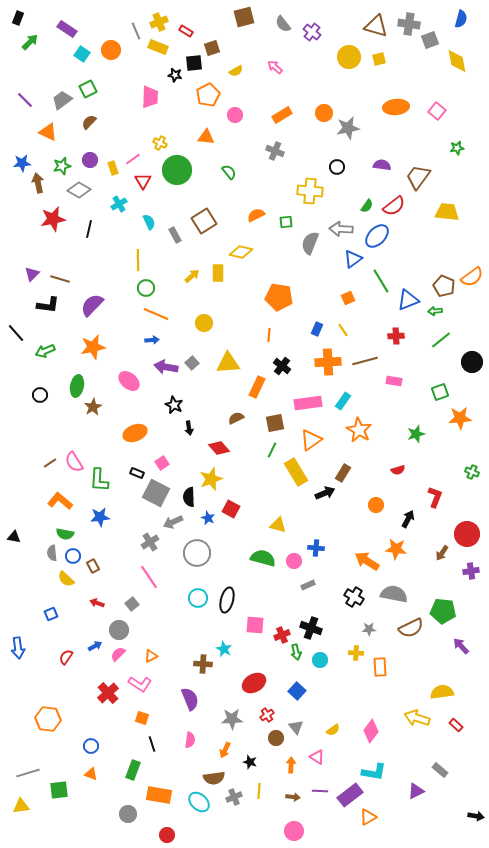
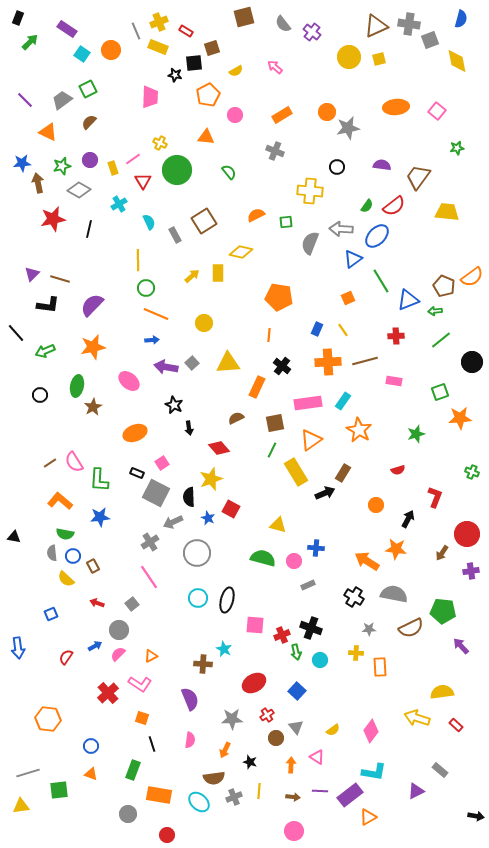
brown triangle at (376, 26): rotated 40 degrees counterclockwise
orange circle at (324, 113): moved 3 px right, 1 px up
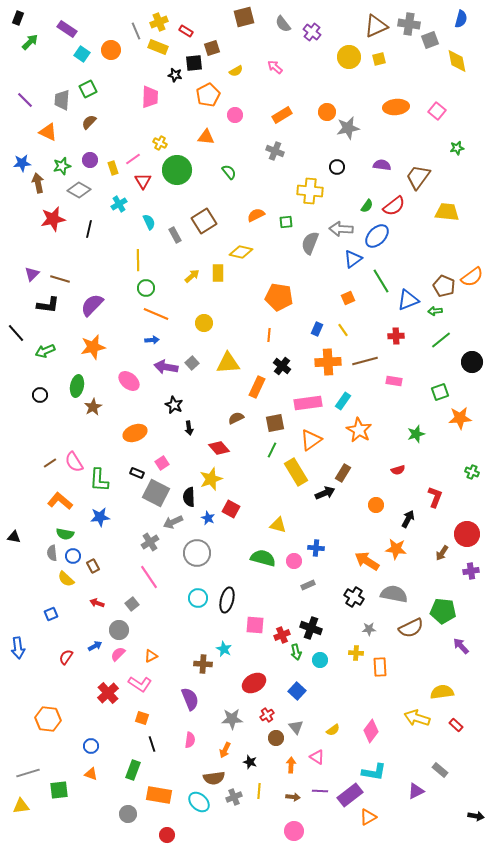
gray trapezoid at (62, 100): rotated 50 degrees counterclockwise
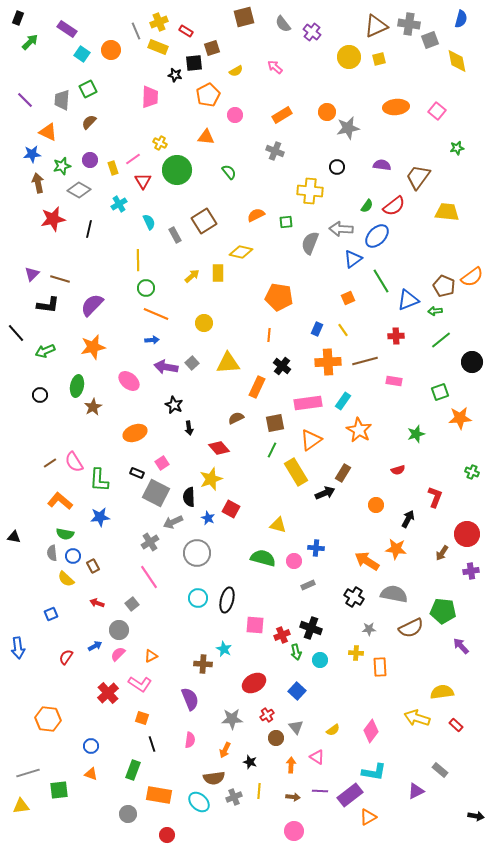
blue star at (22, 163): moved 10 px right, 9 px up
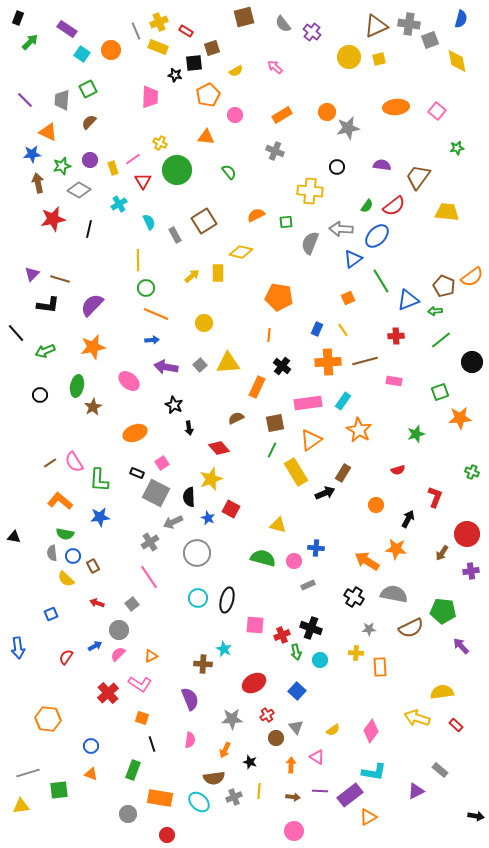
gray square at (192, 363): moved 8 px right, 2 px down
orange rectangle at (159, 795): moved 1 px right, 3 px down
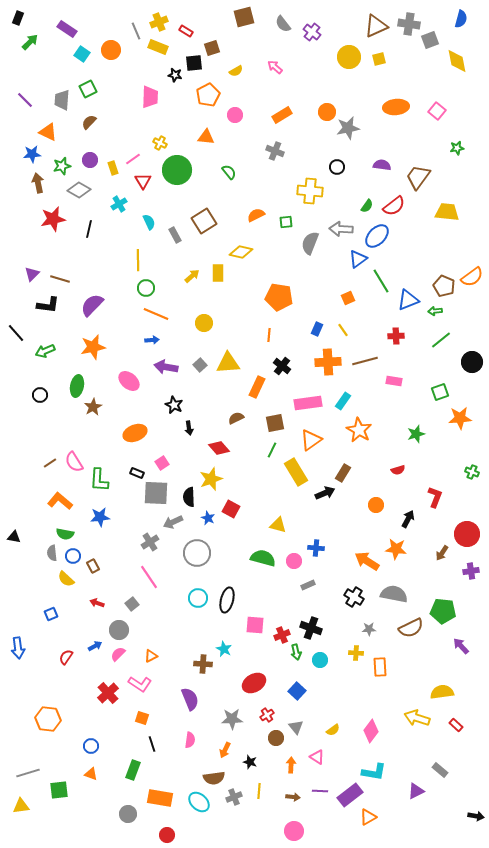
blue triangle at (353, 259): moved 5 px right
gray square at (156, 493): rotated 24 degrees counterclockwise
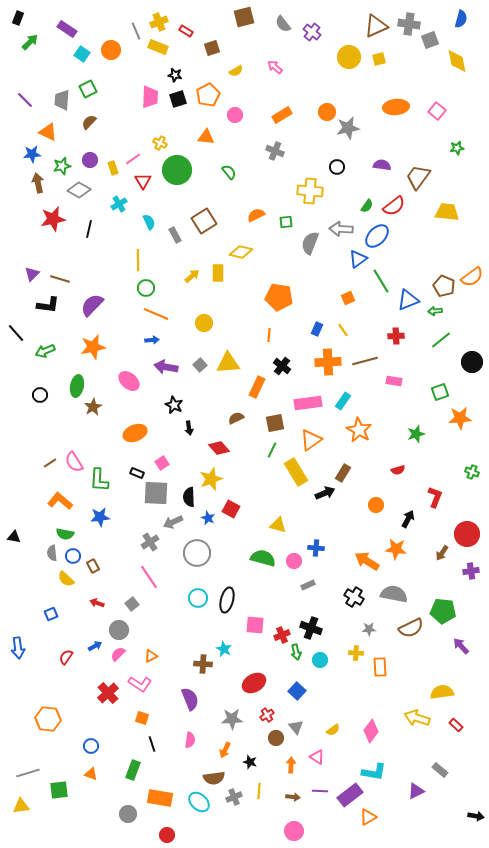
black square at (194, 63): moved 16 px left, 36 px down; rotated 12 degrees counterclockwise
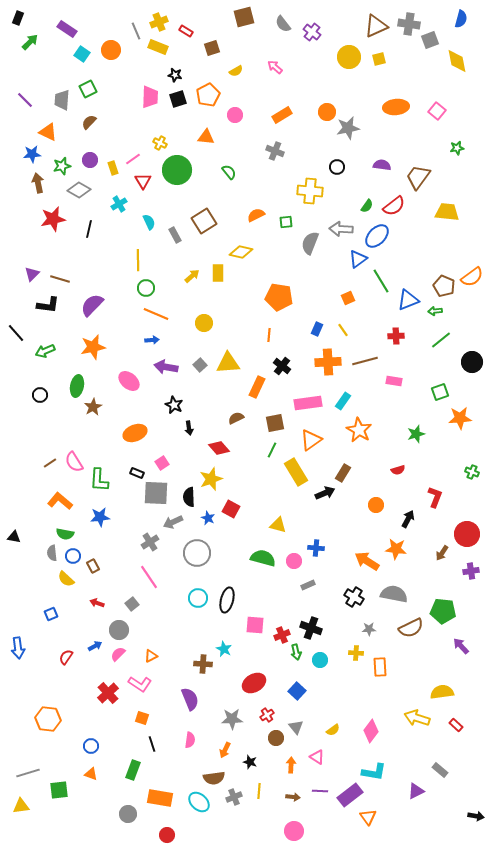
orange triangle at (368, 817): rotated 36 degrees counterclockwise
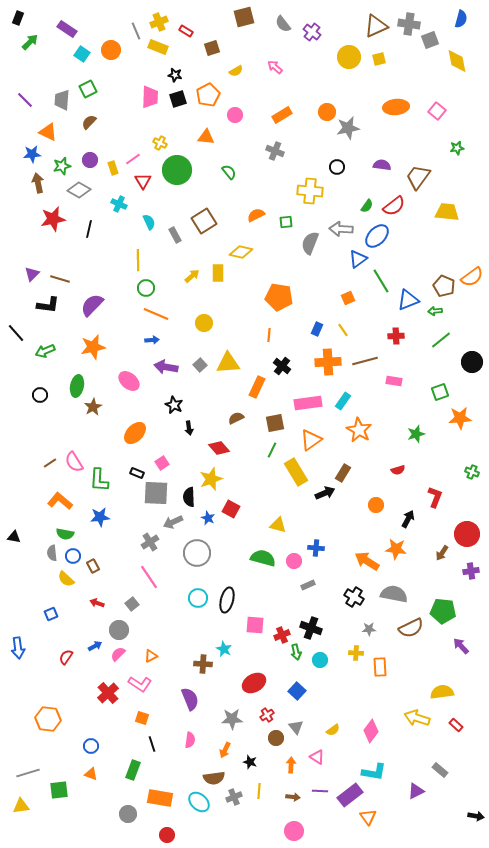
cyan cross at (119, 204): rotated 35 degrees counterclockwise
orange ellipse at (135, 433): rotated 25 degrees counterclockwise
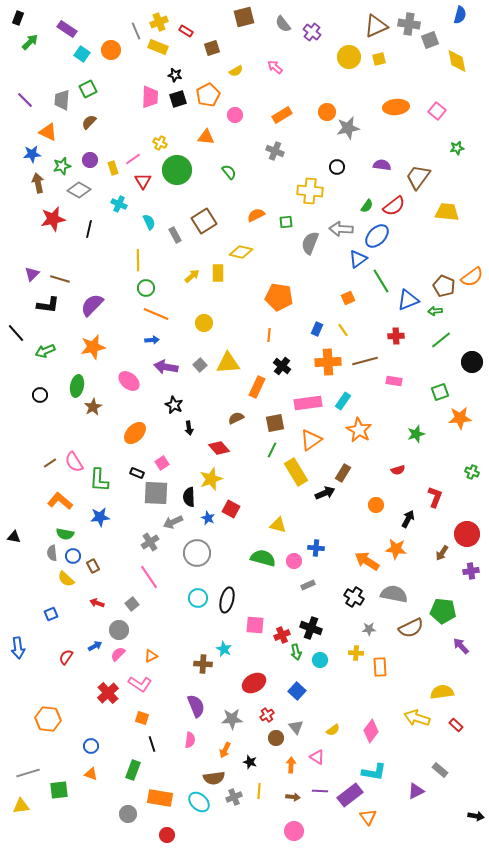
blue semicircle at (461, 19): moved 1 px left, 4 px up
purple semicircle at (190, 699): moved 6 px right, 7 px down
